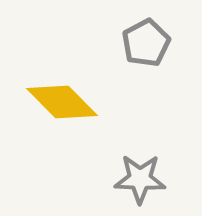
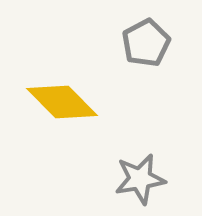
gray star: rotated 12 degrees counterclockwise
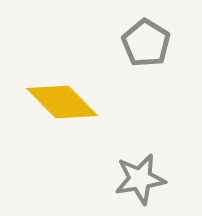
gray pentagon: rotated 12 degrees counterclockwise
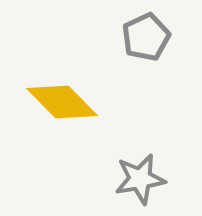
gray pentagon: moved 6 px up; rotated 15 degrees clockwise
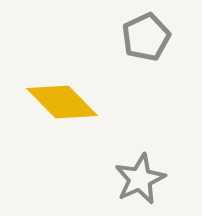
gray star: rotated 15 degrees counterclockwise
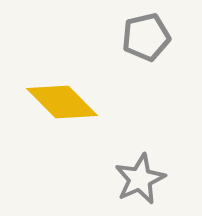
gray pentagon: rotated 12 degrees clockwise
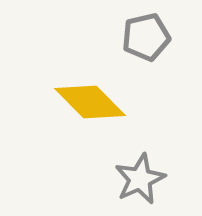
yellow diamond: moved 28 px right
